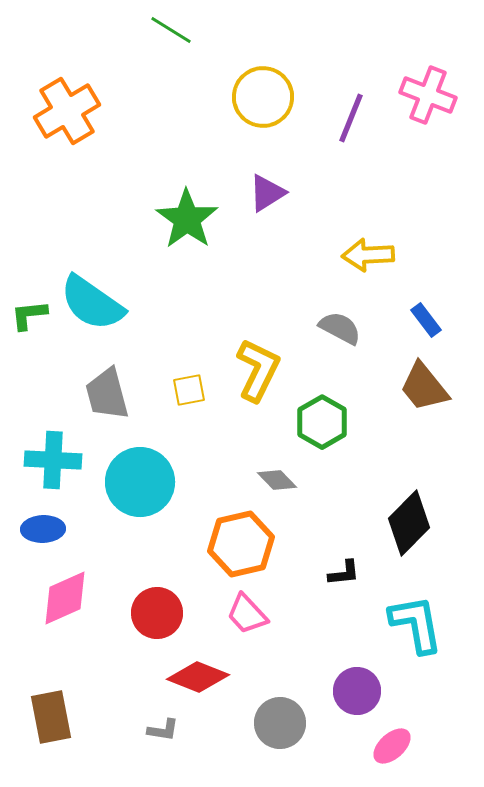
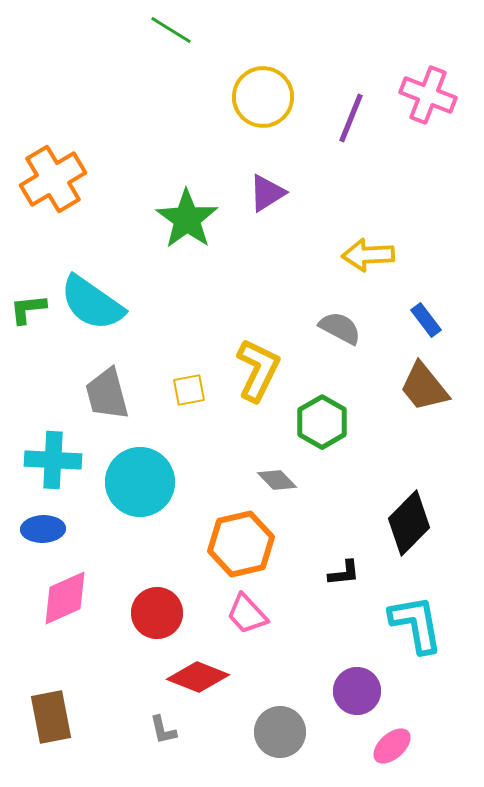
orange cross: moved 14 px left, 68 px down
green L-shape: moved 1 px left, 6 px up
gray circle: moved 9 px down
gray L-shape: rotated 68 degrees clockwise
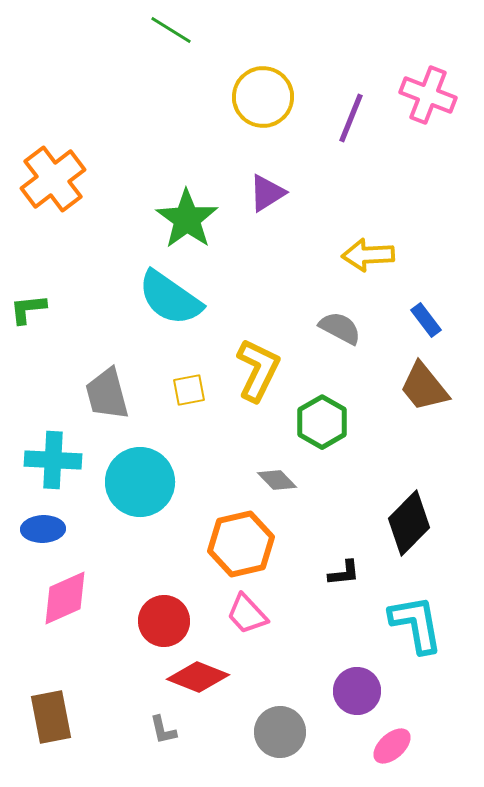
orange cross: rotated 6 degrees counterclockwise
cyan semicircle: moved 78 px right, 5 px up
red circle: moved 7 px right, 8 px down
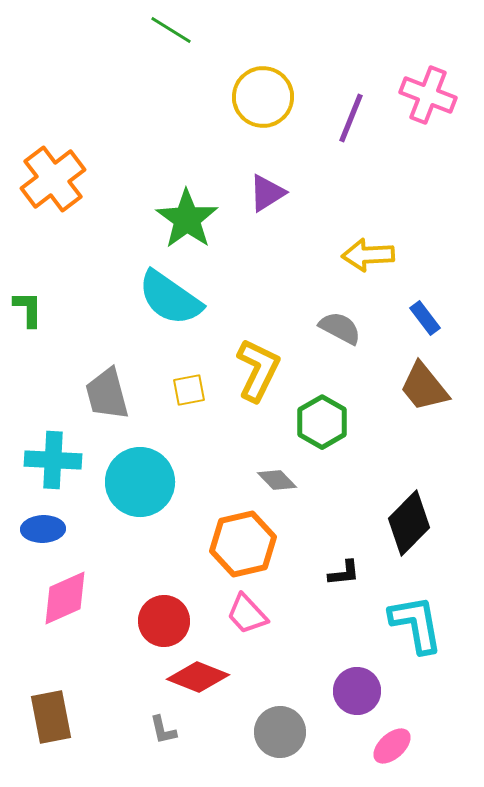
green L-shape: rotated 96 degrees clockwise
blue rectangle: moved 1 px left, 2 px up
orange hexagon: moved 2 px right
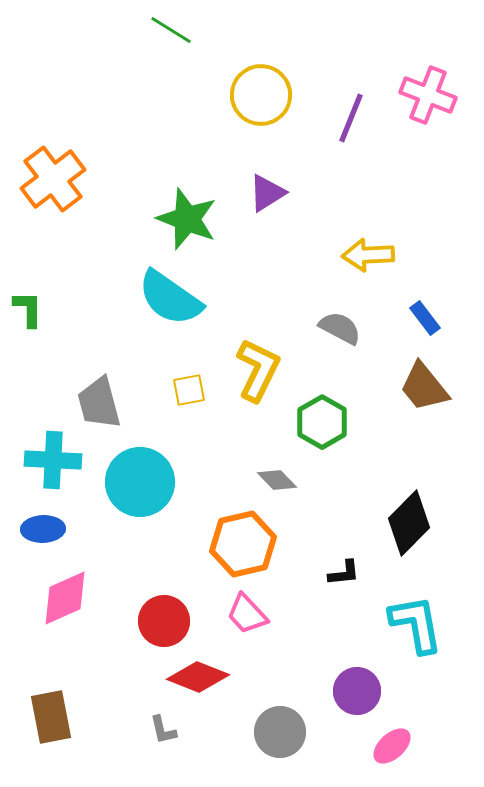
yellow circle: moved 2 px left, 2 px up
green star: rotated 14 degrees counterclockwise
gray trapezoid: moved 8 px left, 9 px down
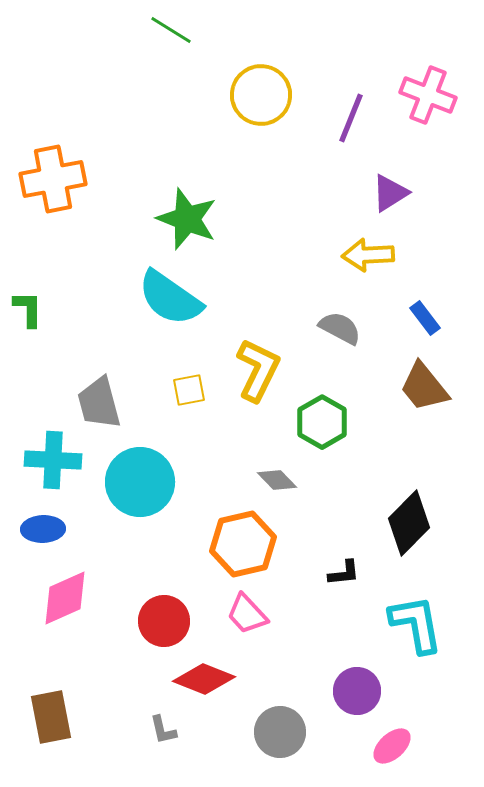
orange cross: rotated 26 degrees clockwise
purple triangle: moved 123 px right
red diamond: moved 6 px right, 2 px down
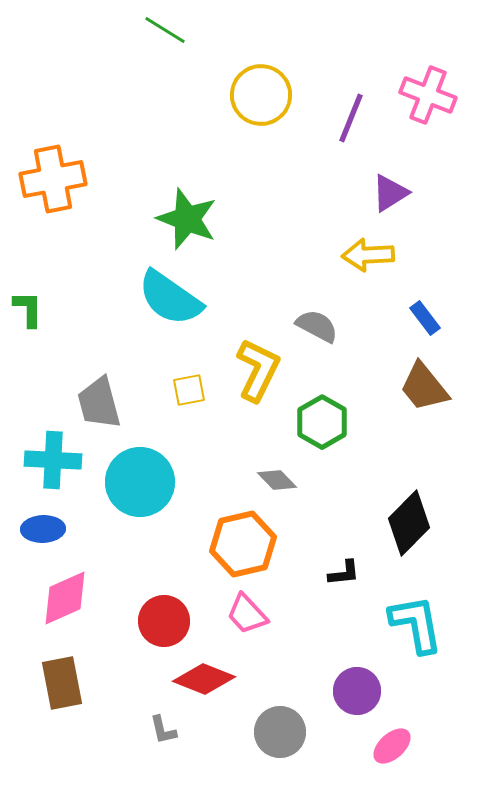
green line: moved 6 px left
gray semicircle: moved 23 px left, 2 px up
brown rectangle: moved 11 px right, 34 px up
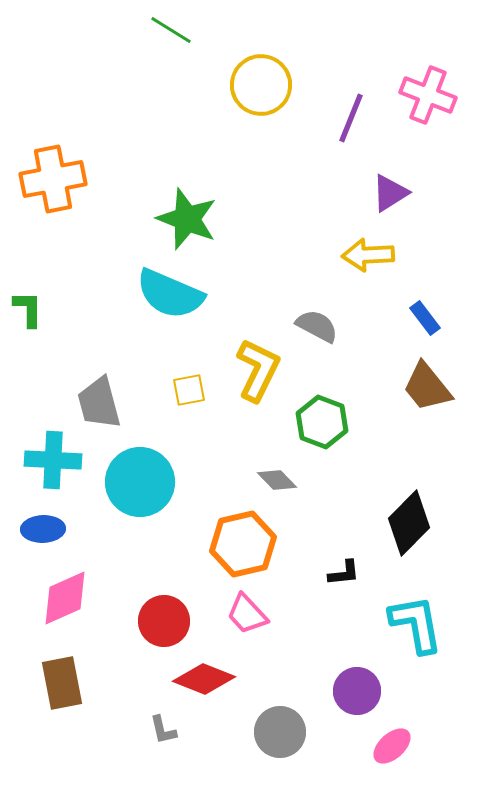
green line: moved 6 px right
yellow circle: moved 10 px up
cyan semicircle: moved 4 px up; rotated 12 degrees counterclockwise
brown trapezoid: moved 3 px right
green hexagon: rotated 9 degrees counterclockwise
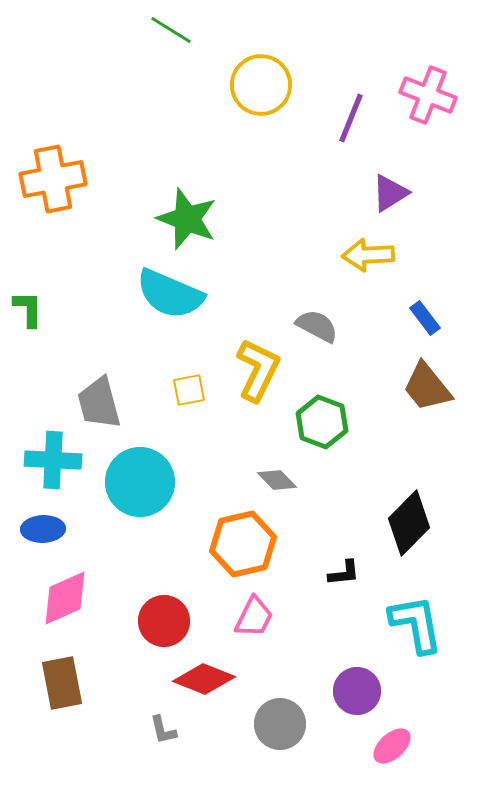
pink trapezoid: moved 7 px right, 3 px down; rotated 111 degrees counterclockwise
gray circle: moved 8 px up
